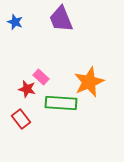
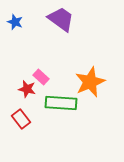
purple trapezoid: rotated 148 degrees clockwise
orange star: moved 1 px right
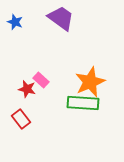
purple trapezoid: moved 1 px up
pink rectangle: moved 3 px down
green rectangle: moved 22 px right
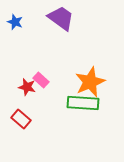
red star: moved 2 px up
red rectangle: rotated 12 degrees counterclockwise
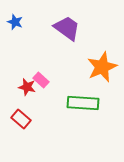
purple trapezoid: moved 6 px right, 10 px down
orange star: moved 12 px right, 15 px up
